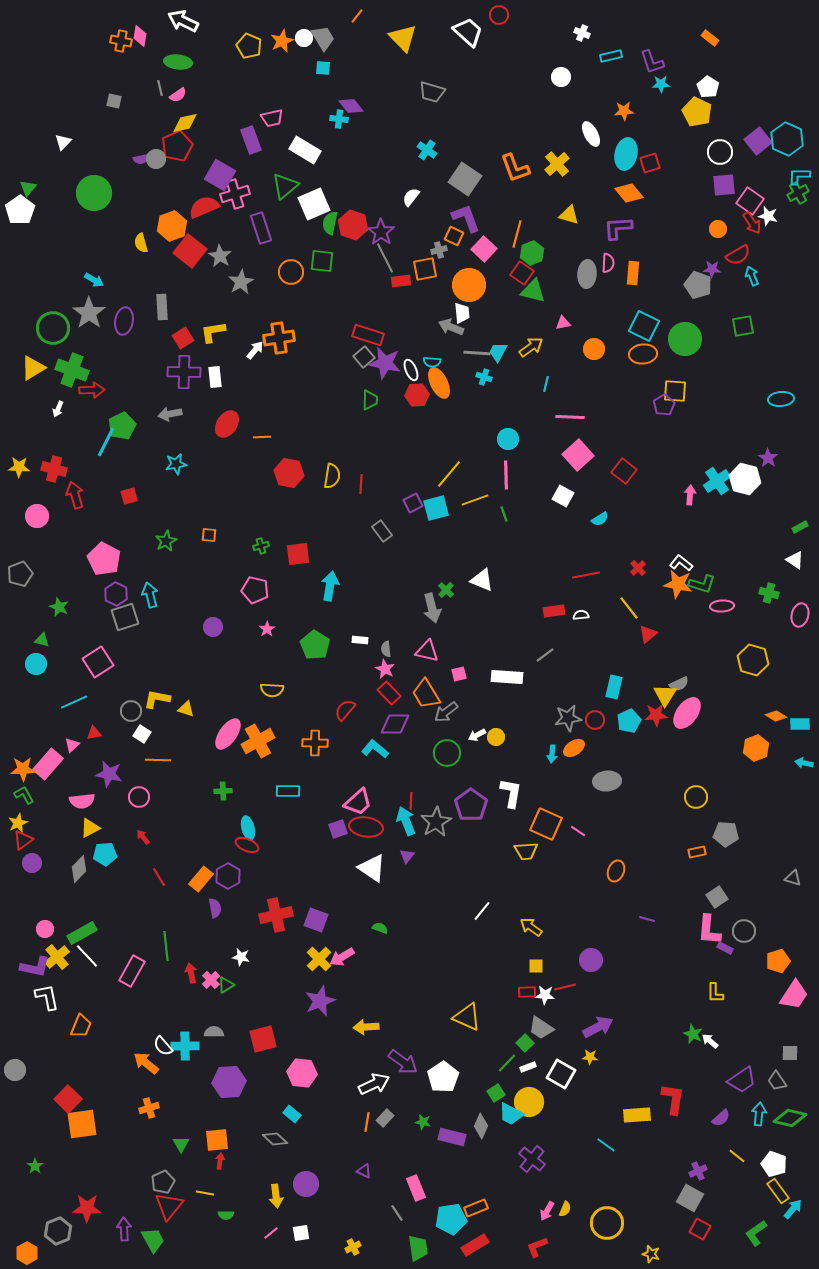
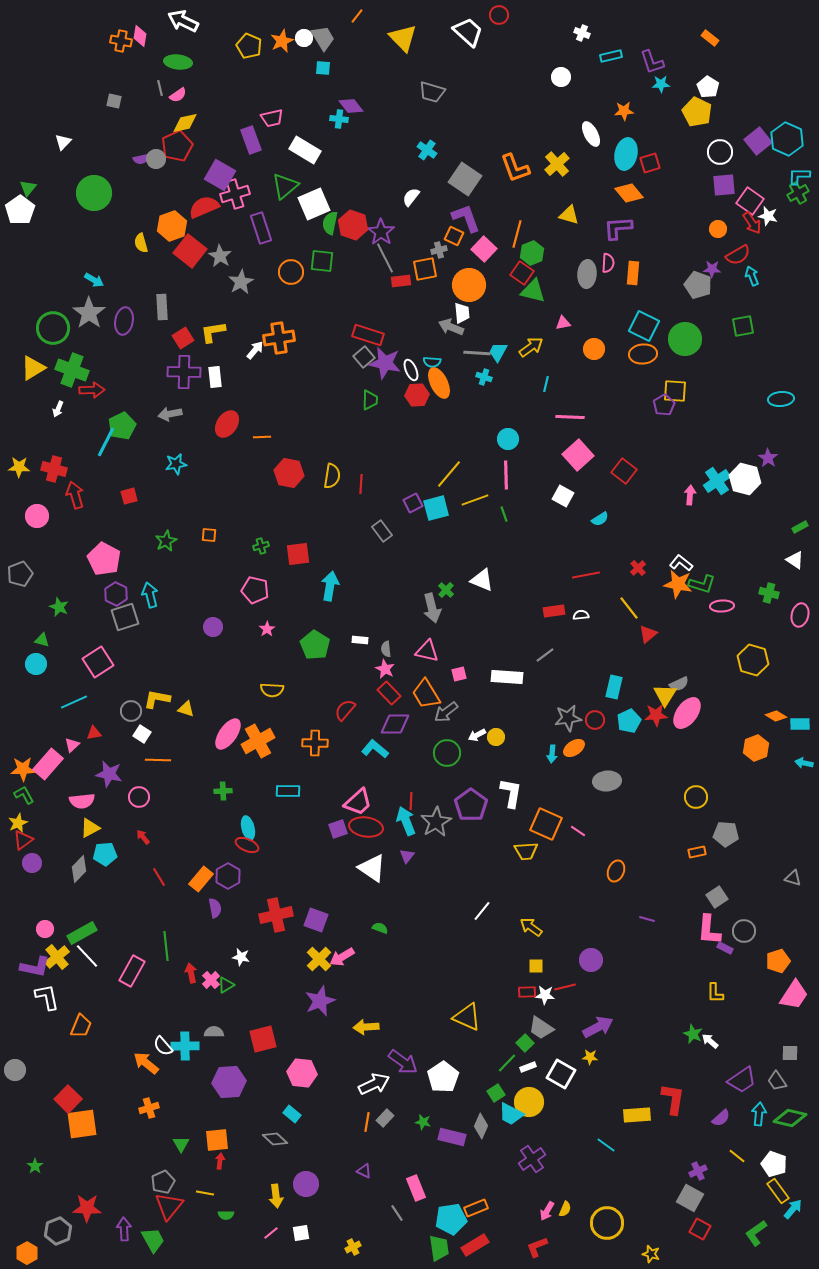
purple cross at (532, 1159): rotated 16 degrees clockwise
green trapezoid at (418, 1248): moved 21 px right
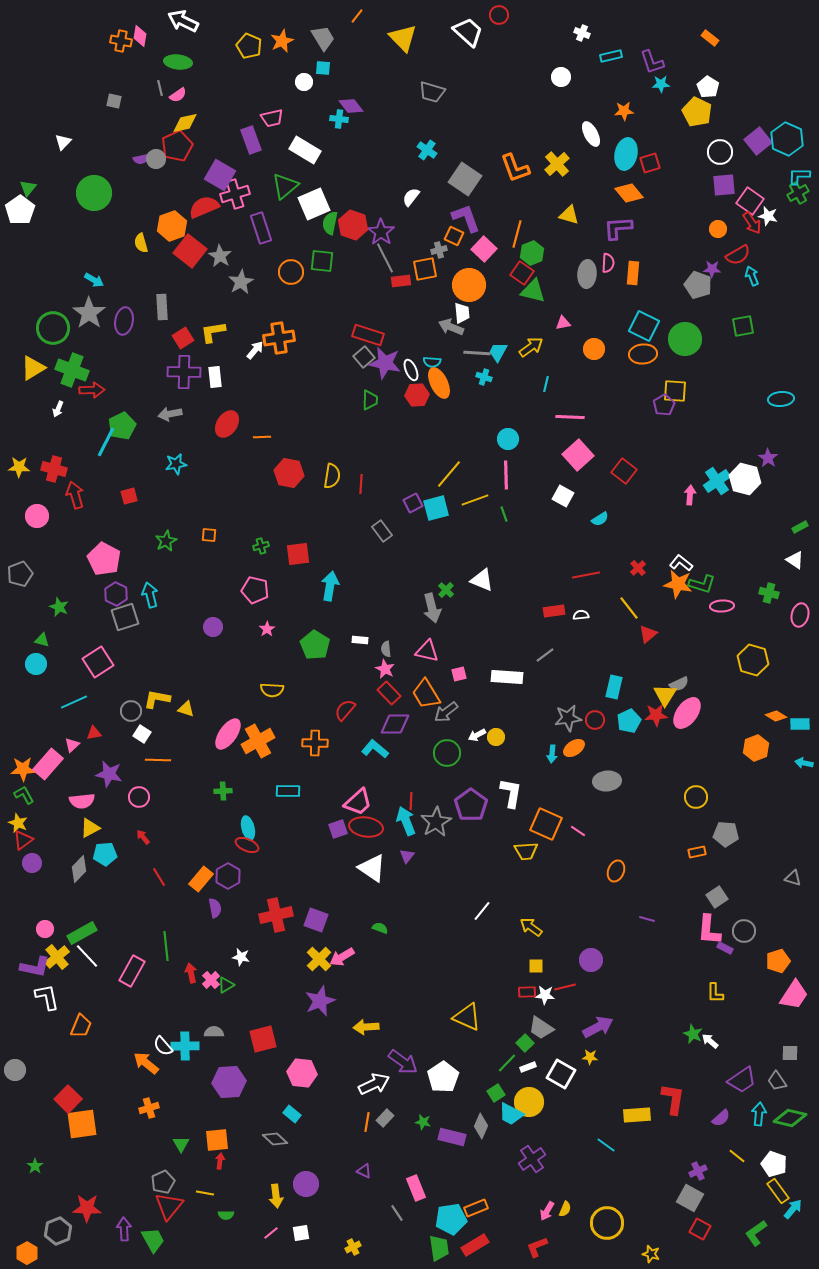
white circle at (304, 38): moved 44 px down
yellow star at (18, 823): rotated 24 degrees counterclockwise
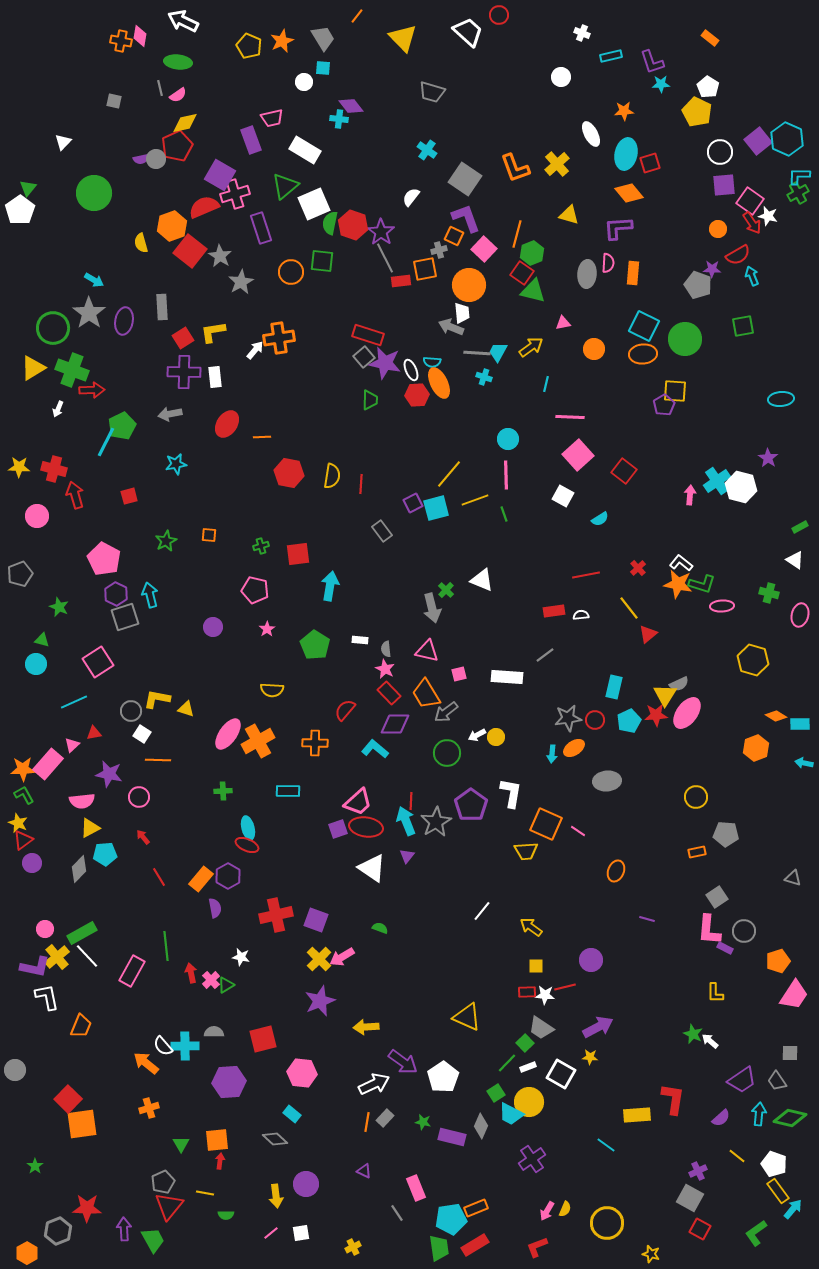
white hexagon at (745, 479): moved 4 px left, 8 px down
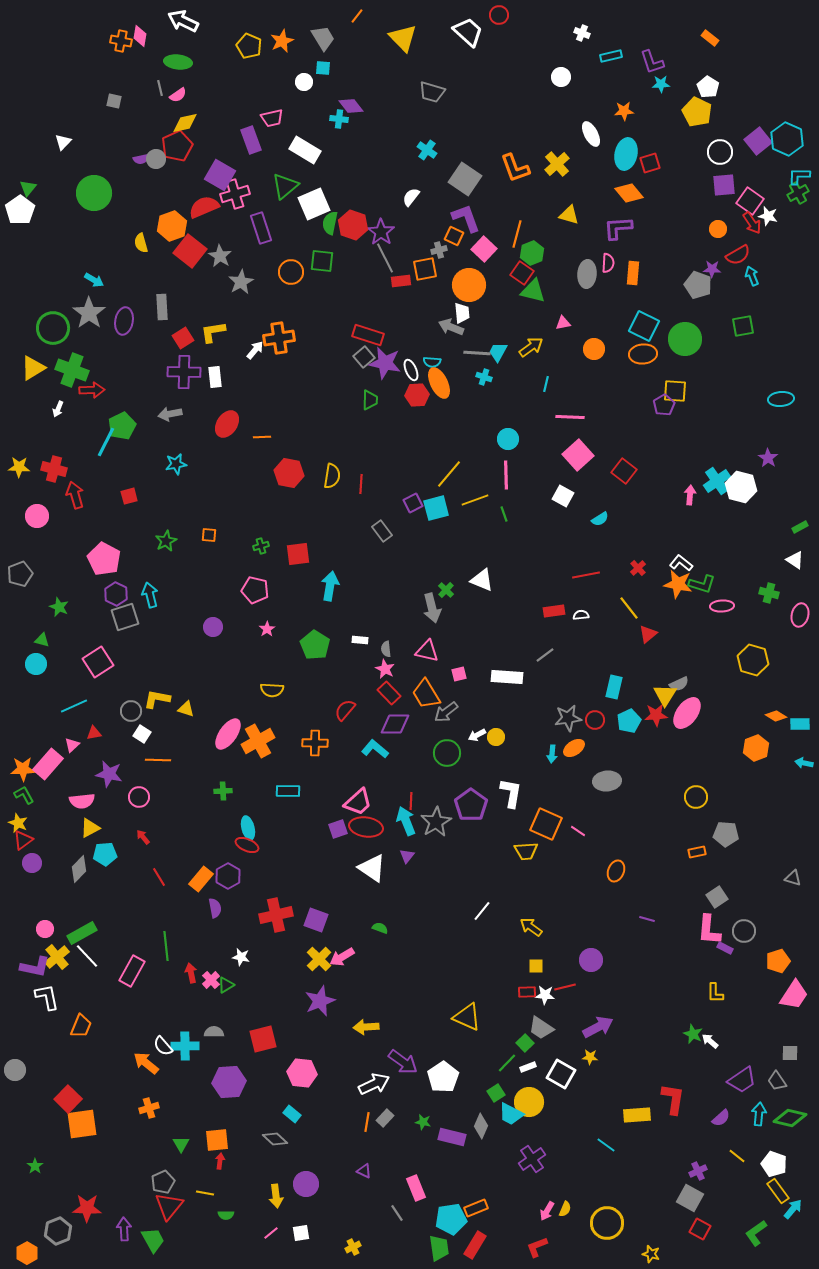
cyan line at (74, 702): moved 4 px down
red rectangle at (475, 1245): rotated 28 degrees counterclockwise
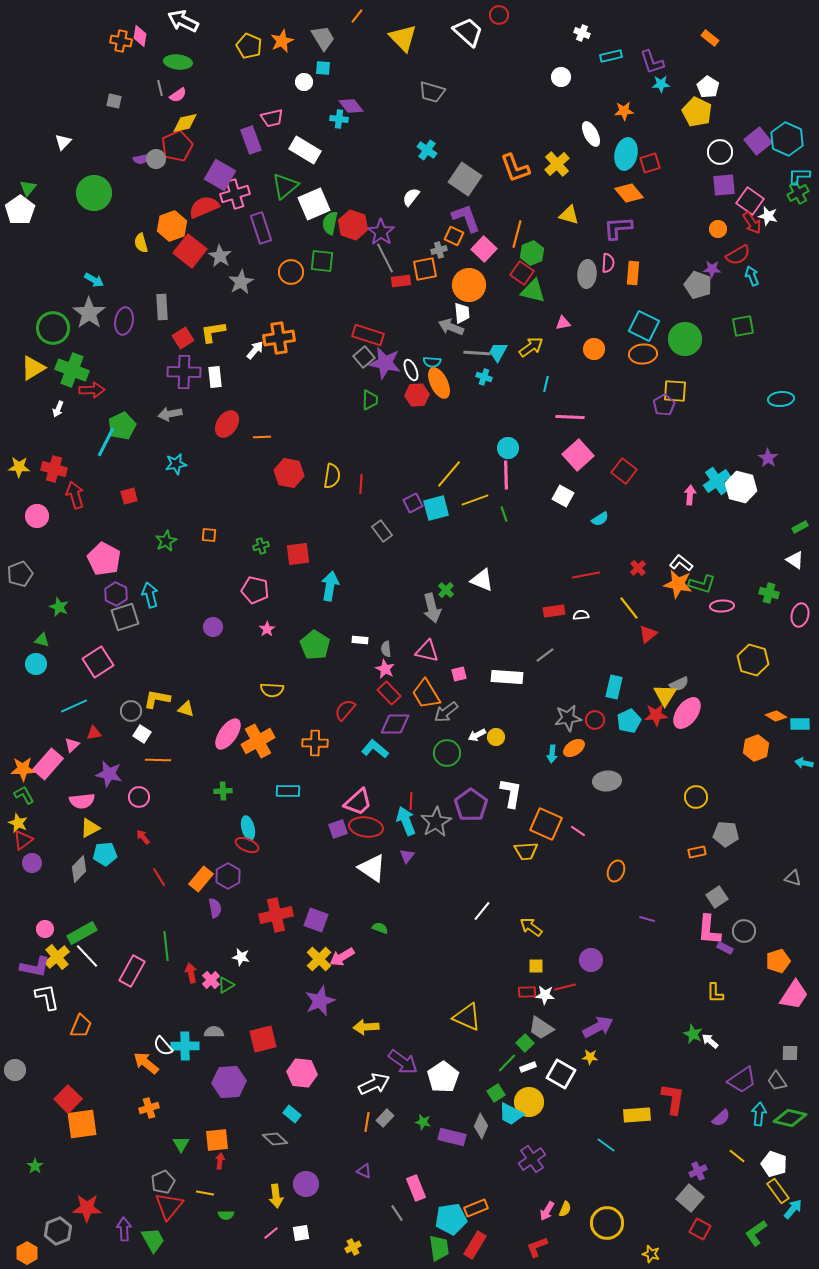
cyan circle at (508, 439): moved 9 px down
gray square at (690, 1198): rotated 12 degrees clockwise
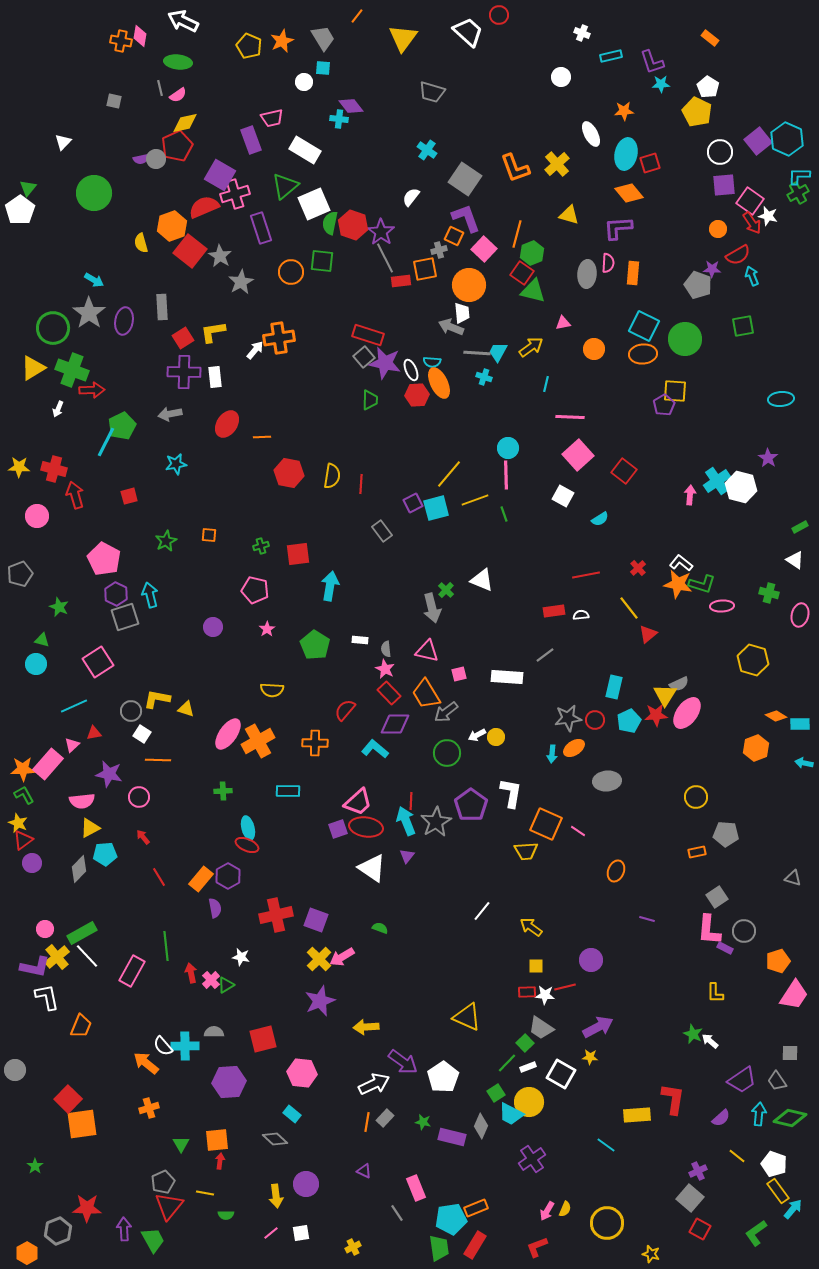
yellow triangle at (403, 38): rotated 20 degrees clockwise
